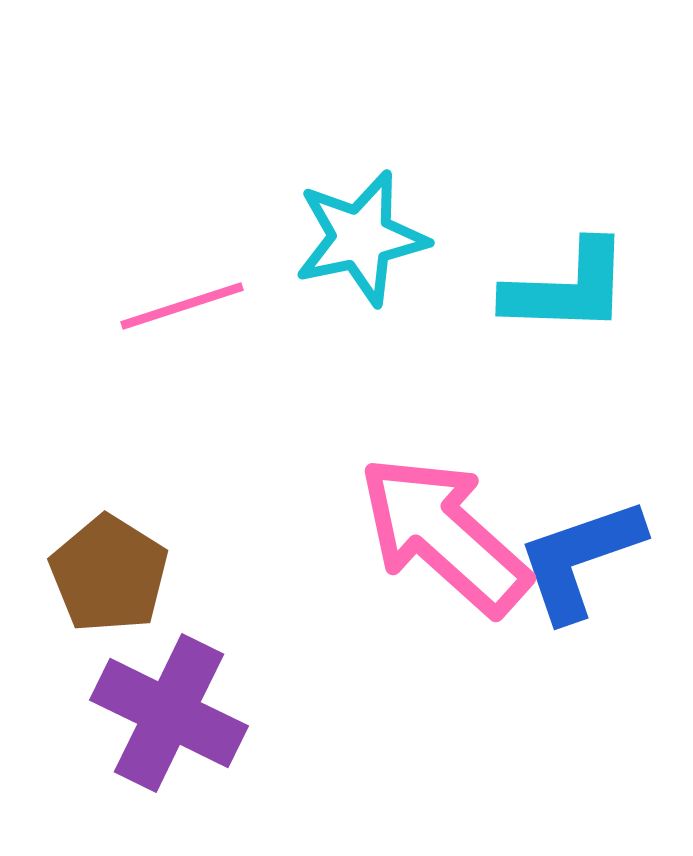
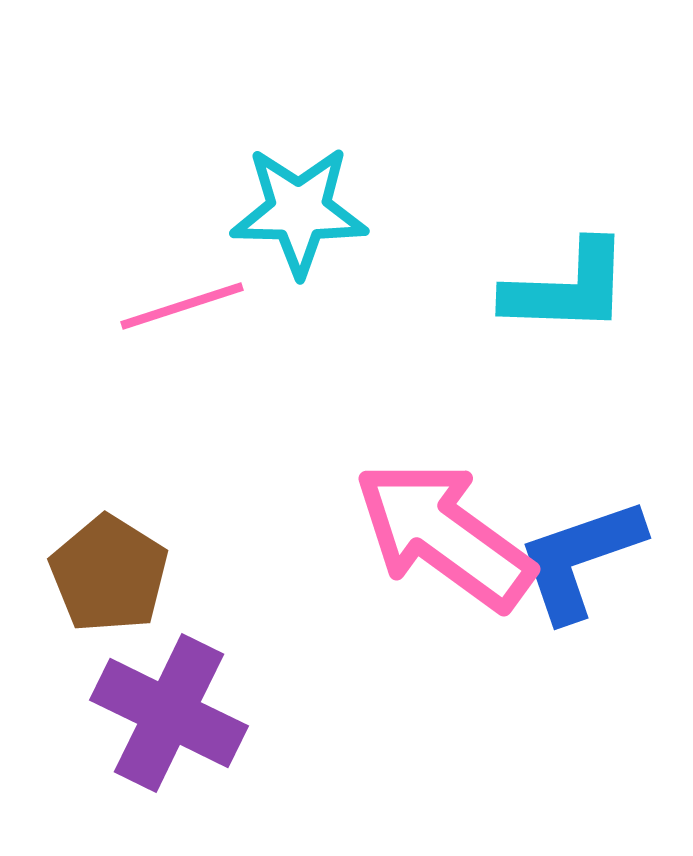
cyan star: moved 62 px left, 27 px up; rotated 13 degrees clockwise
pink arrow: rotated 6 degrees counterclockwise
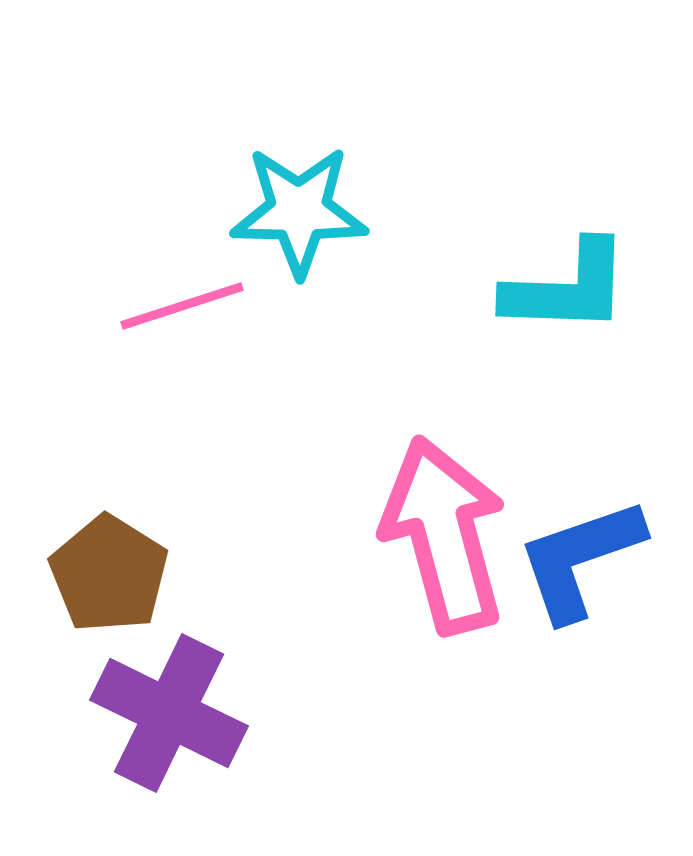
pink arrow: rotated 39 degrees clockwise
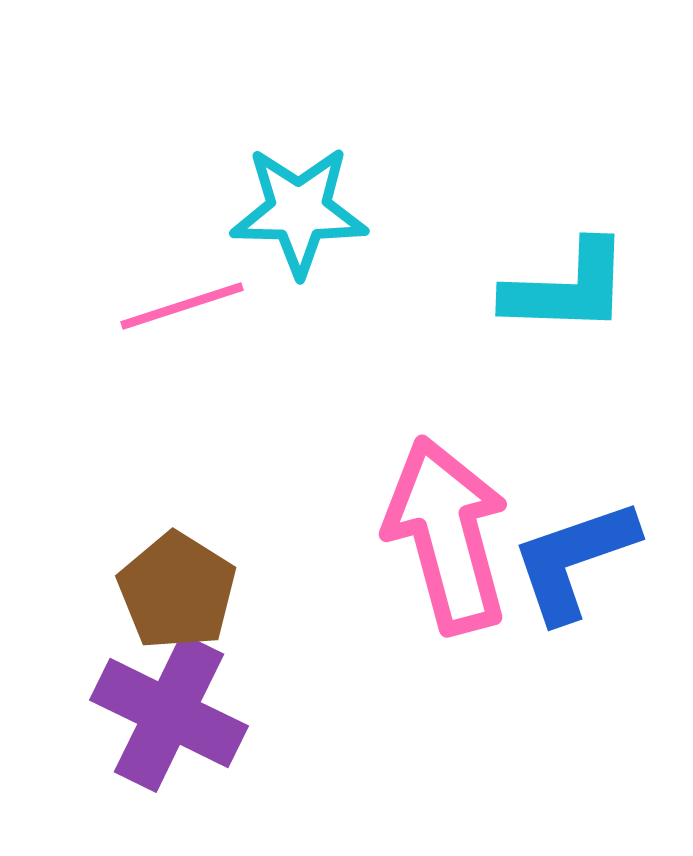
pink arrow: moved 3 px right
blue L-shape: moved 6 px left, 1 px down
brown pentagon: moved 68 px right, 17 px down
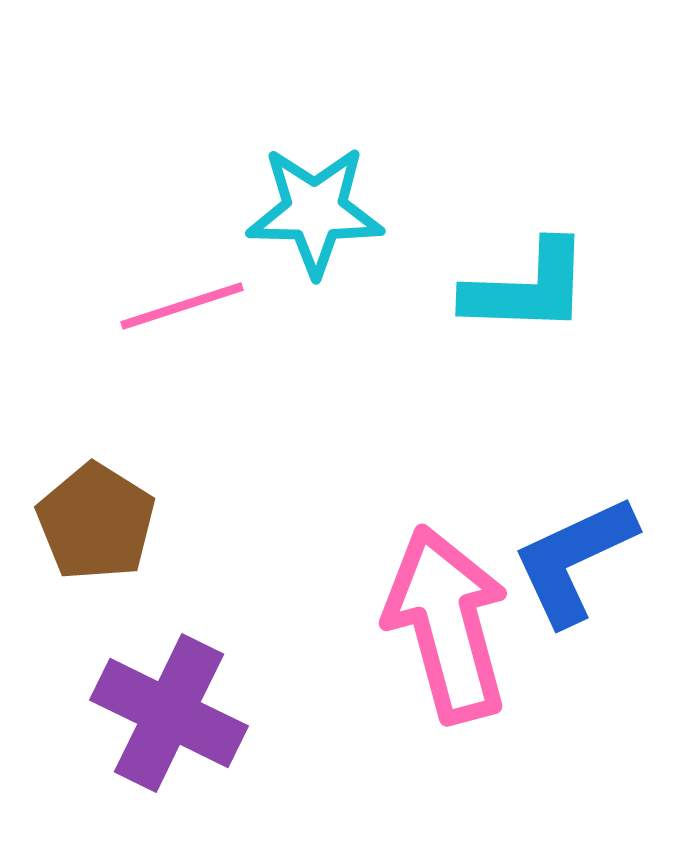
cyan star: moved 16 px right
cyan L-shape: moved 40 px left
pink arrow: moved 89 px down
blue L-shape: rotated 6 degrees counterclockwise
brown pentagon: moved 81 px left, 69 px up
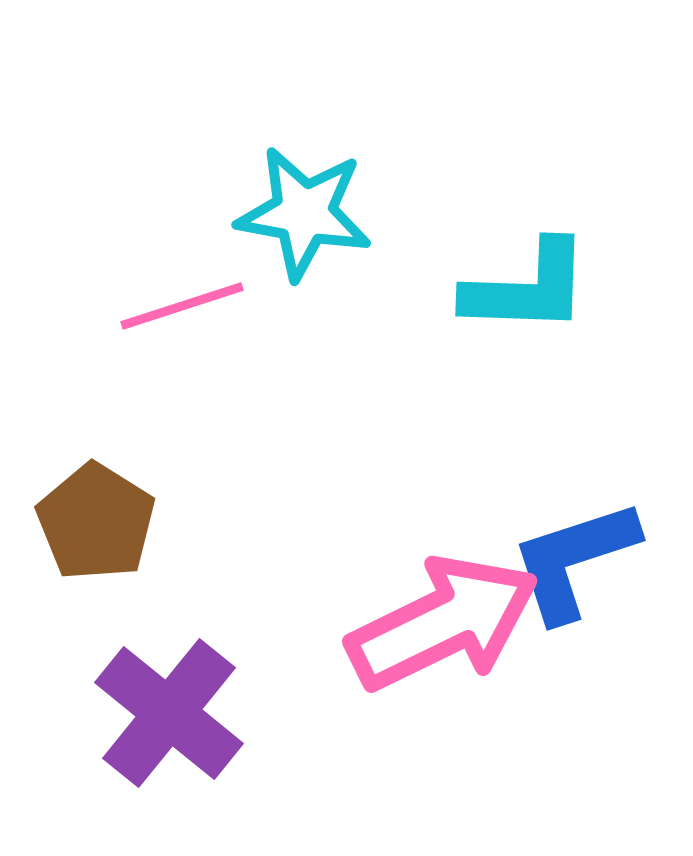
cyan star: moved 11 px left, 2 px down; rotated 9 degrees clockwise
blue L-shape: rotated 7 degrees clockwise
pink arrow: moved 4 px left, 1 px up; rotated 79 degrees clockwise
purple cross: rotated 13 degrees clockwise
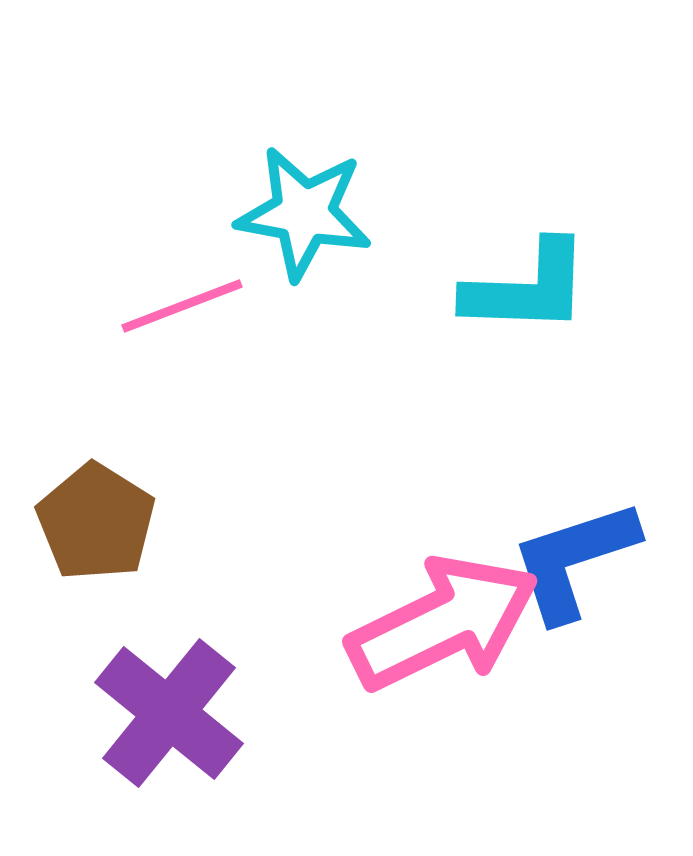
pink line: rotated 3 degrees counterclockwise
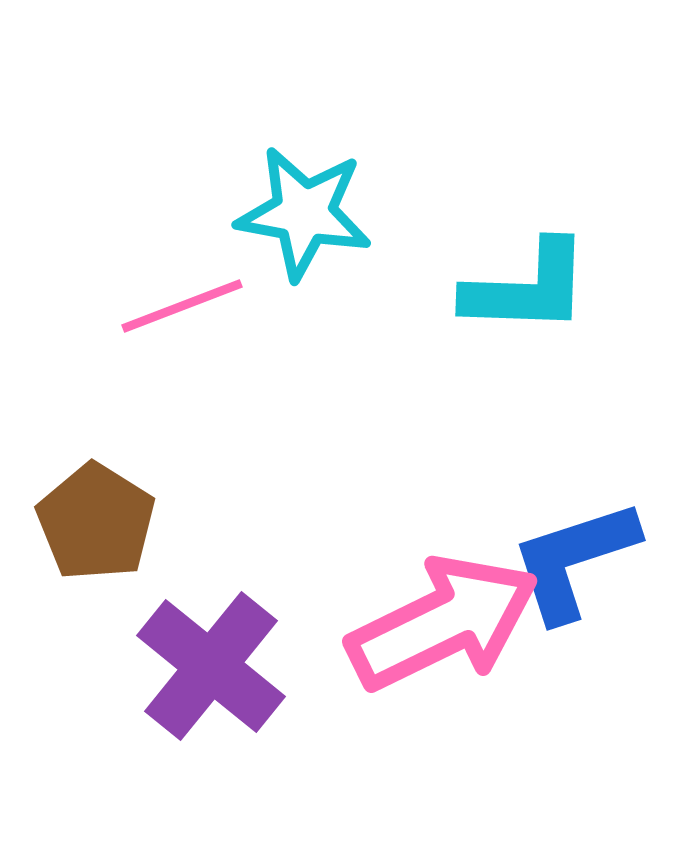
purple cross: moved 42 px right, 47 px up
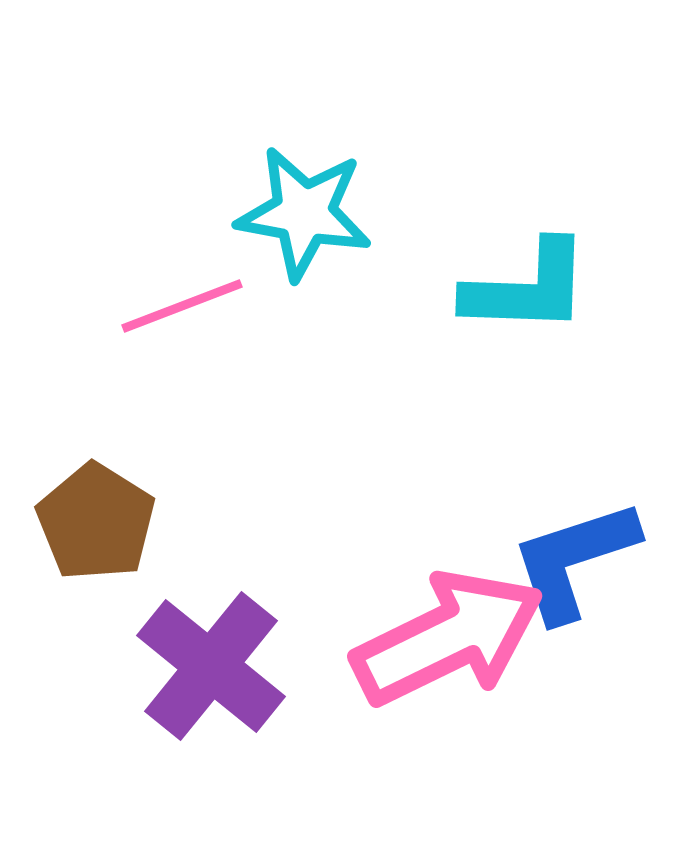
pink arrow: moved 5 px right, 15 px down
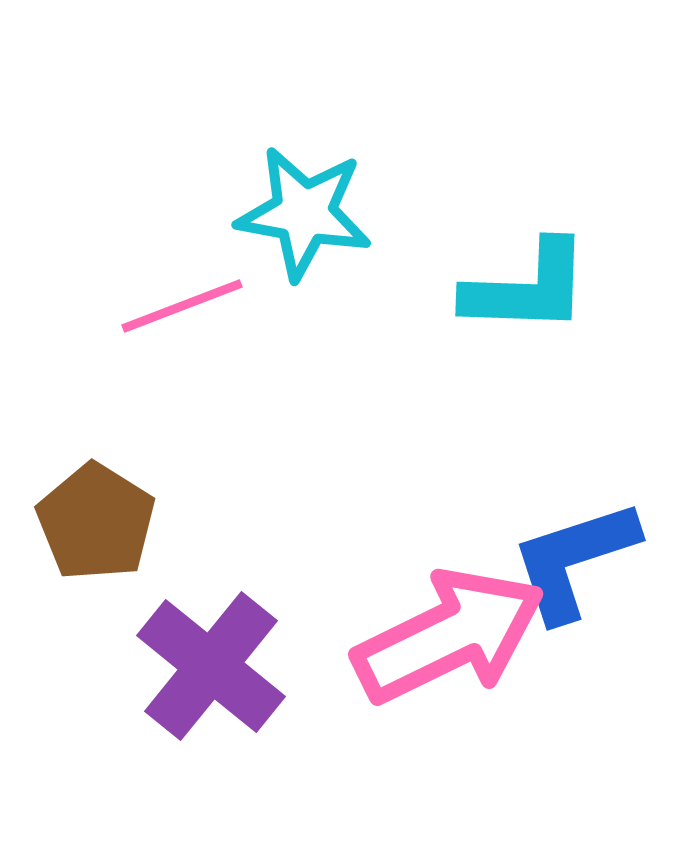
pink arrow: moved 1 px right, 2 px up
